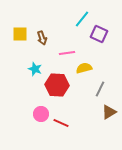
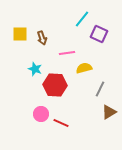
red hexagon: moved 2 px left
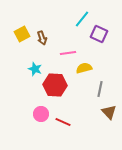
yellow square: moved 2 px right; rotated 28 degrees counterclockwise
pink line: moved 1 px right
gray line: rotated 14 degrees counterclockwise
brown triangle: rotated 42 degrees counterclockwise
red line: moved 2 px right, 1 px up
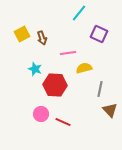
cyan line: moved 3 px left, 6 px up
brown triangle: moved 1 px right, 2 px up
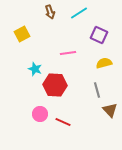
cyan line: rotated 18 degrees clockwise
purple square: moved 1 px down
brown arrow: moved 8 px right, 26 px up
yellow semicircle: moved 20 px right, 5 px up
gray line: moved 3 px left, 1 px down; rotated 28 degrees counterclockwise
pink circle: moved 1 px left
